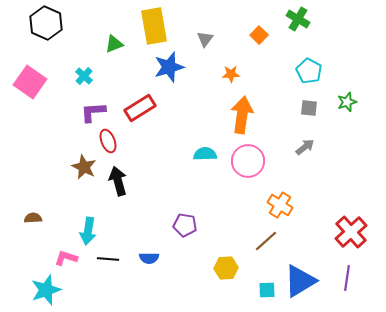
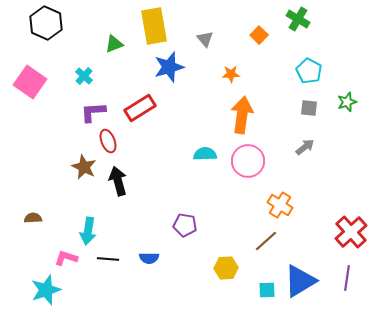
gray triangle: rotated 18 degrees counterclockwise
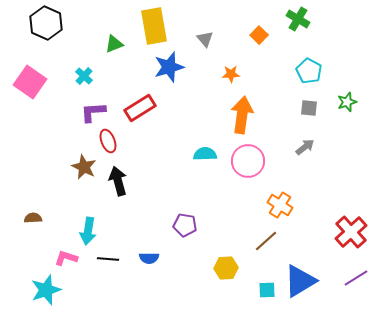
purple line: moved 9 px right; rotated 50 degrees clockwise
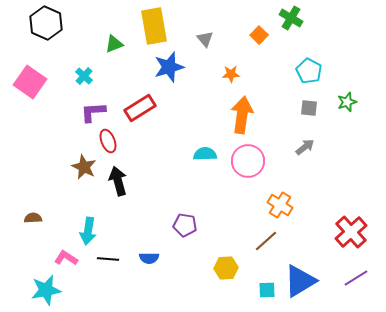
green cross: moved 7 px left, 1 px up
pink L-shape: rotated 15 degrees clockwise
cyan star: rotated 8 degrees clockwise
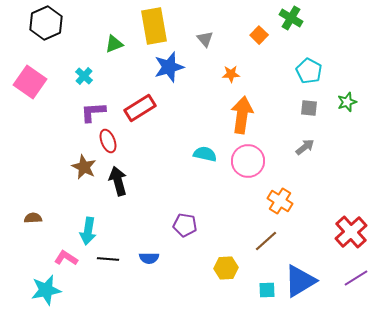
black hexagon: rotated 12 degrees clockwise
cyan semicircle: rotated 15 degrees clockwise
orange cross: moved 4 px up
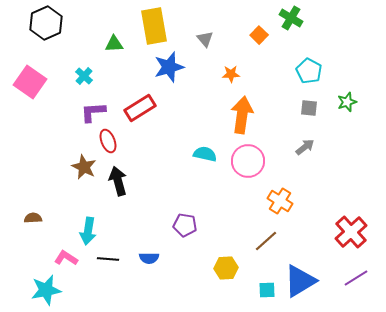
green triangle: rotated 18 degrees clockwise
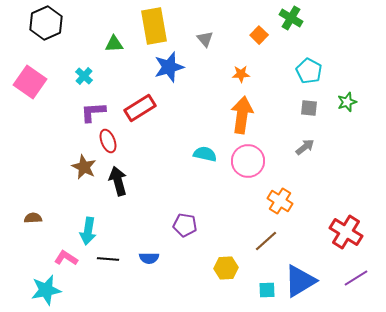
orange star: moved 10 px right
red cross: moved 5 px left; rotated 16 degrees counterclockwise
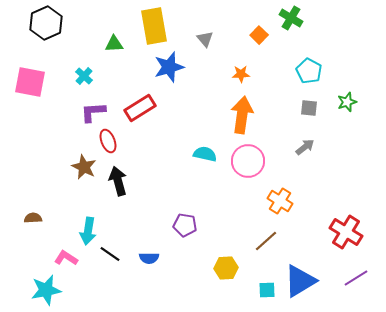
pink square: rotated 24 degrees counterclockwise
black line: moved 2 px right, 5 px up; rotated 30 degrees clockwise
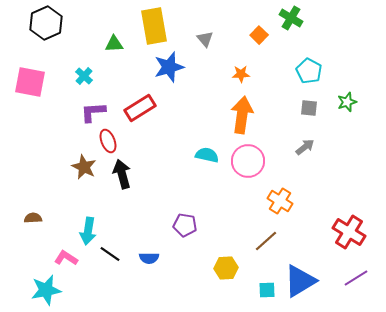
cyan semicircle: moved 2 px right, 1 px down
black arrow: moved 4 px right, 7 px up
red cross: moved 3 px right
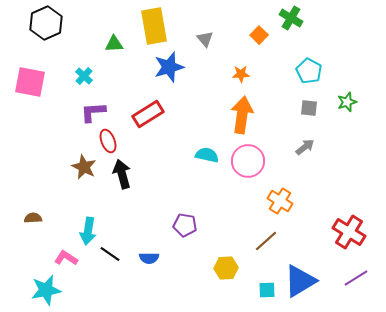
red rectangle: moved 8 px right, 6 px down
